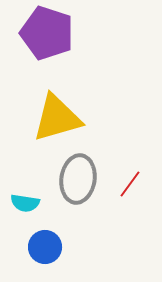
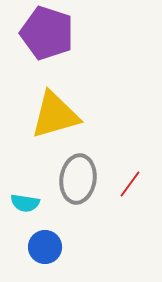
yellow triangle: moved 2 px left, 3 px up
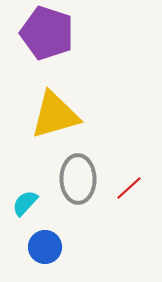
gray ellipse: rotated 9 degrees counterclockwise
red line: moved 1 px left, 4 px down; rotated 12 degrees clockwise
cyan semicircle: rotated 124 degrees clockwise
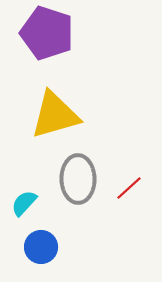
cyan semicircle: moved 1 px left
blue circle: moved 4 px left
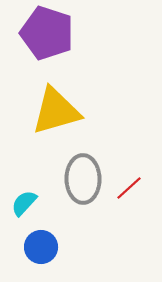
yellow triangle: moved 1 px right, 4 px up
gray ellipse: moved 5 px right
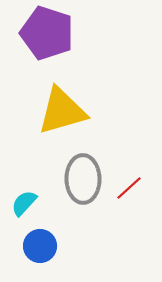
yellow triangle: moved 6 px right
blue circle: moved 1 px left, 1 px up
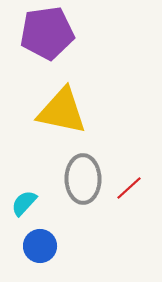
purple pentagon: rotated 26 degrees counterclockwise
yellow triangle: rotated 28 degrees clockwise
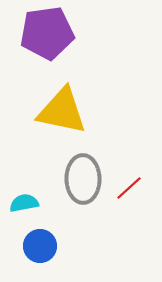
cyan semicircle: rotated 36 degrees clockwise
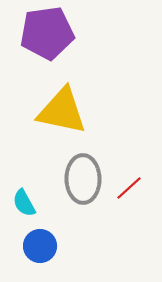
cyan semicircle: rotated 108 degrees counterclockwise
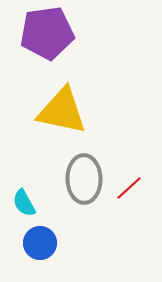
gray ellipse: moved 1 px right
blue circle: moved 3 px up
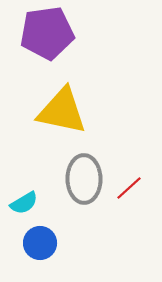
cyan semicircle: rotated 92 degrees counterclockwise
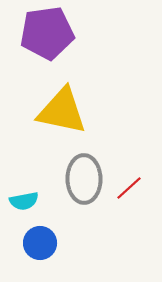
cyan semicircle: moved 2 px up; rotated 20 degrees clockwise
